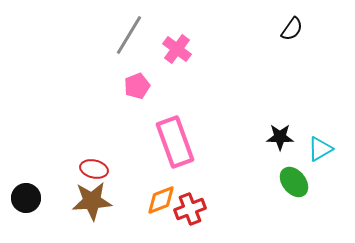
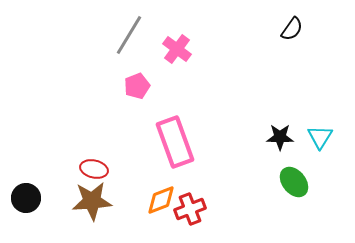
cyan triangle: moved 12 px up; rotated 28 degrees counterclockwise
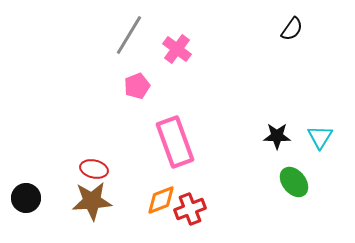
black star: moved 3 px left, 1 px up
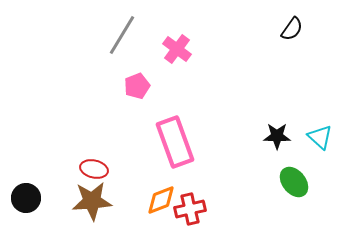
gray line: moved 7 px left
cyan triangle: rotated 20 degrees counterclockwise
red cross: rotated 8 degrees clockwise
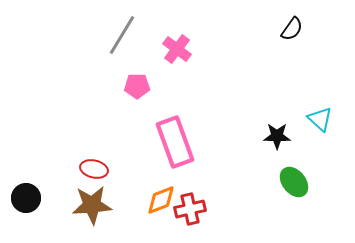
pink pentagon: rotated 20 degrees clockwise
cyan triangle: moved 18 px up
brown star: moved 4 px down
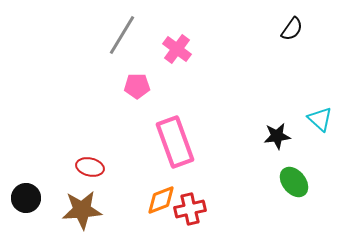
black star: rotated 8 degrees counterclockwise
red ellipse: moved 4 px left, 2 px up
brown star: moved 10 px left, 5 px down
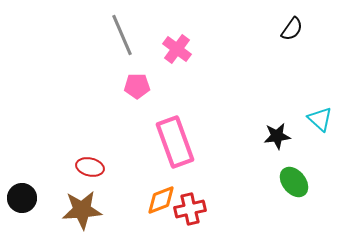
gray line: rotated 54 degrees counterclockwise
black circle: moved 4 px left
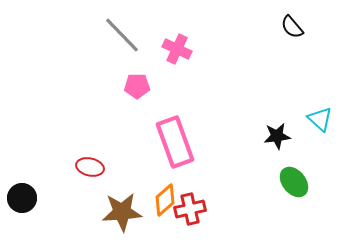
black semicircle: moved 2 px up; rotated 105 degrees clockwise
gray line: rotated 21 degrees counterclockwise
pink cross: rotated 12 degrees counterclockwise
orange diamond: moved 4 px right; rotated 20 degrees counterclockwise
brown star: moved 40 px right, 2 px down
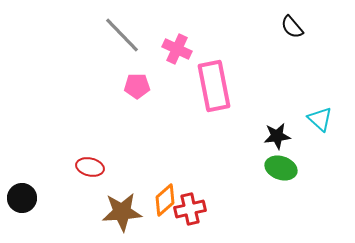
pink rectangle: moved 39 px right, 56 px up; rotated 9 degrees clockwise
green ellipse: moved 13 px left, 14 px up; rotated 32 degrees counterclockwise
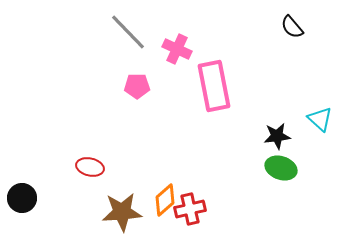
gray line: moved 6 px right, 3 px up
